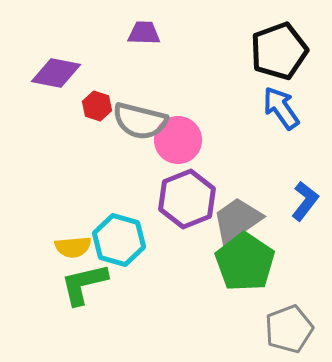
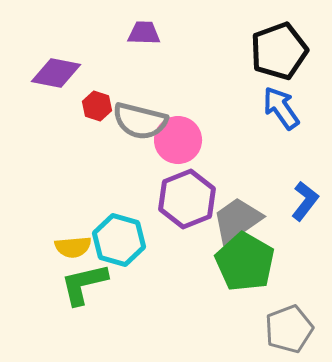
green pentagon: rotated 4 degrees counterclockwise
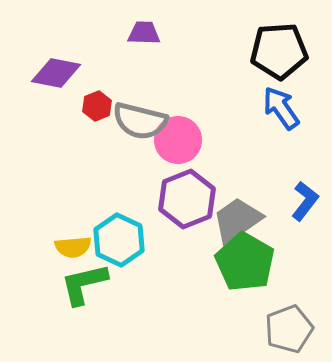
black pentagon: rotated 16 degrees clockwise
red hexagon: rotated 20 degrees clockwise
cyan hexagon: rotated 9 degrees clockwise
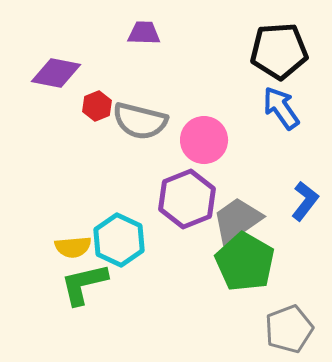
pink circle: moved 26 px right
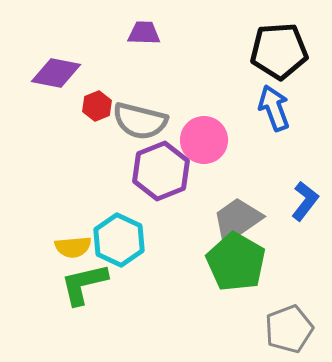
blue arrow: moved 7 px left; rotated 15 degrees clockwise
purple hexagon: moved 26 px left, 28 px up
green pentagon: moved 9 px left
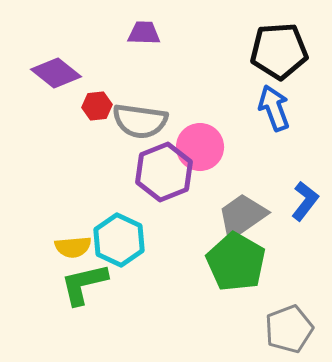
purple diamond: rotated 27 degrees clockwise
red hexagon: rotated 16 degrees clockwise
gray semicircle: rotated 6 degrees counterclockwise
pink circle: moved 4 px left, 7 px down
purple hexagon: moved 3 px right, 1 px down
gray trapezoid: moved 5 px right, 4 px up
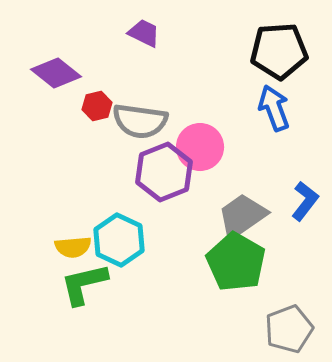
purple trapezoid: rotated 24 degrees clockwise
red hexagon: rotated 8 degrees counterclockwise
